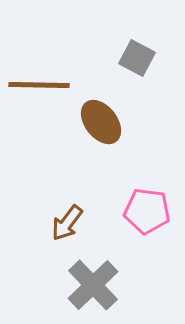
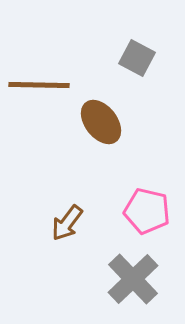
pink pentagon: rotated 6 degrees clockwise
gray cross: moved 40 px right, 6 px up
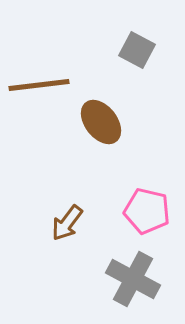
gray square: moved 8 px up
brown line: rotated 8 degrees counterclockwise
gray cross: rotated 18 degrees counterclockwise
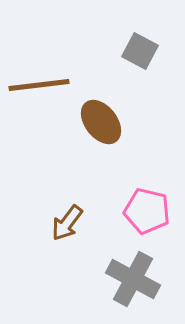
gray square: moved 3 px right, 1 px down
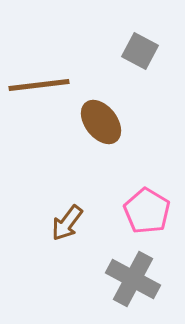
pink pentagon: rotated 18 degrees clockwise
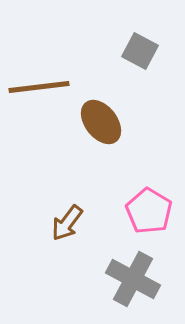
brown line: moved 2 px down
pink pentagon: moved 2 px right
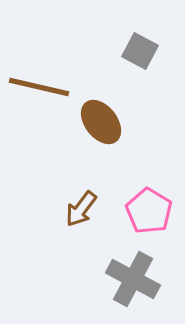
brown line: rotated 20 degrees clockwise
brown arrow: moved 14 px right, 14 px up
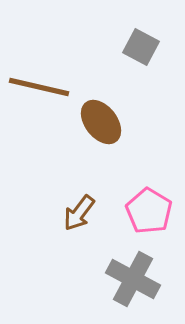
gray square: moved 1 px right, 4 px up
brown arrow: moved 2 px left, 4 px down
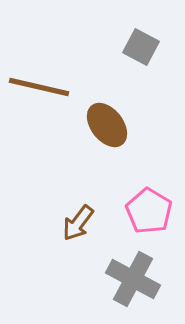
brown ellipse: moved 6 px right, 3 px down
brown arrow: moved 1 px left, 10 px down
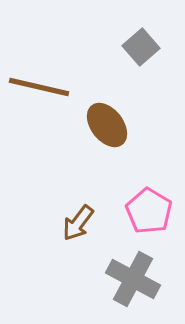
gray square: rotated 21 degrees clockwise
